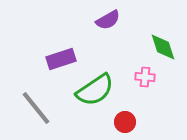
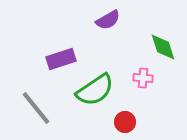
pink cross: moved 2 px left, 1 px down
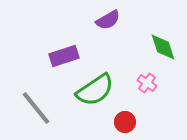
purple rectangle: moved 3 px right, 3 px up
pink cross: moved 4 px right, 5 px down; rotated 30 degrees clockwise
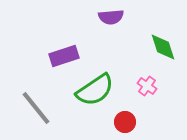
purple semicircle: moved 3 px right, 3 px up; rotated 25 degrees clockwise
pink cross: moved 3 px down
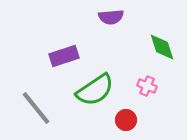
green diamond: moved 1 px left
pink cross: rotated 12 degrees counterclockwise
red circle: moved 1 px right, 2 px up
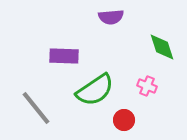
purple rectangle: rotated 20 degrees clockwise
red circle: moved 2 px left
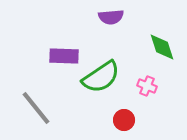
green semicircle: moved 6 px right, 13 px up
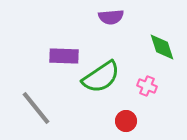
red circle: moved 2 px right, 1 px down
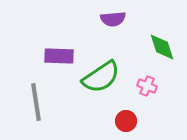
purple semicircle: moved 2 px right, 2 px down
purple rectangle: moved 5 px left
gray line: moved 6 px up; rotated 30 degrees clockwise
